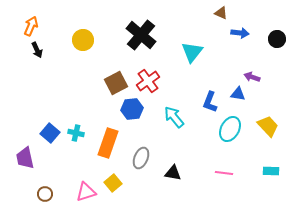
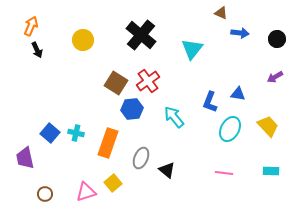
cyan triangle: moved 3 px up
purple arrow: moved 23 px right; rotated 49 degrees counterclockwise
brown square: rotated 30 degrees counterclockwise
black triangle: moved 6 px left, 3 px up; rotated 30 degrees clockwise
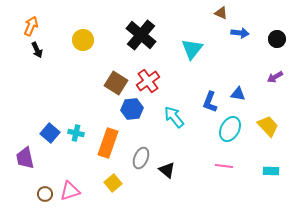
pink line: moved 7 px up
pink triangle: moved 16 px left, 1 px up
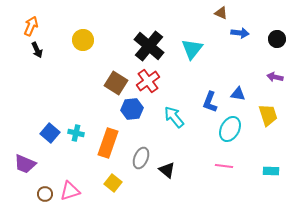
black cross: moved 8 px right, 11 px down
purple arrow: rotated 42 degrees clockwise
yellow trapezoid: moved 11 px up; rotated 25 degrees clockwise
purple trapezoid: moved 6 px down; rotated 55 degrees counterclockwise
yellow square: rotated 12 degrees counterclockwise
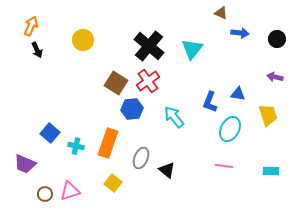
cyan cross: moved 13 px down
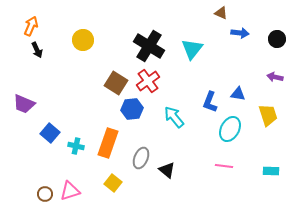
black cross: rotated 8 degrees counterclockwise
purple trapezoid: moved 1 px left, 60 px up
